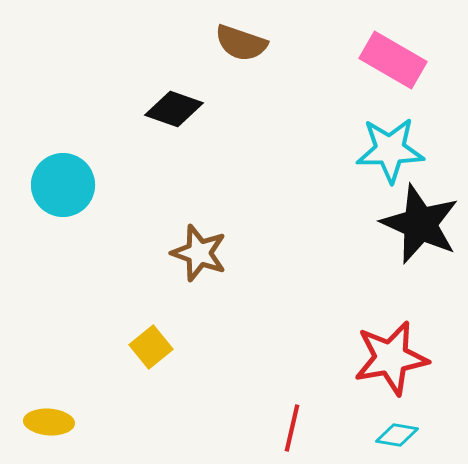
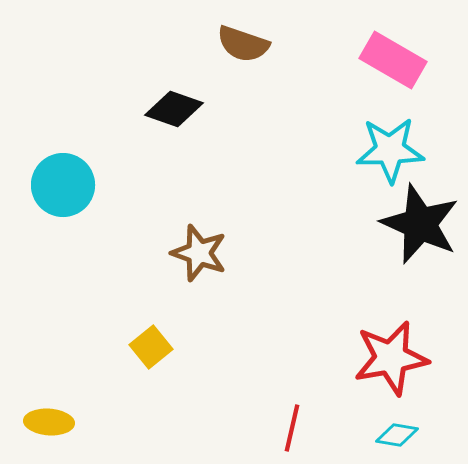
brown semicircle: moved 2 px right, 1 px down
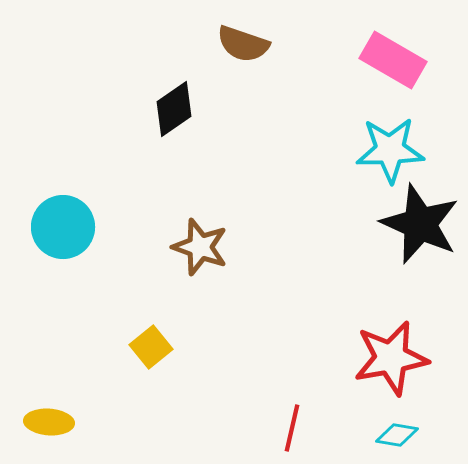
black diamond: rotated 54 degrees counterclockwise
cyan circle: moved 42 px down
brown star: moved 1 px right, 6 px up
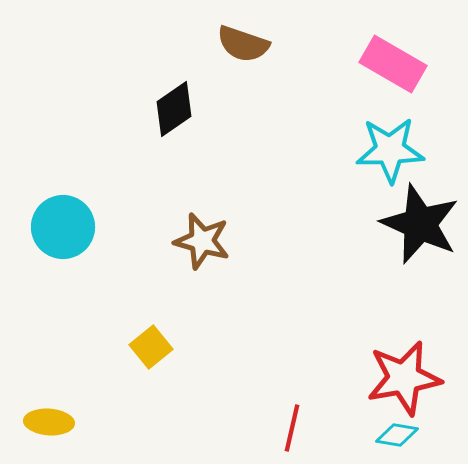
pink rectangle: moved 4 px down
brown star: moved 2 px right, 6 px up; rotated 4 degrees counterclockwise
red star: moved 13 px right, 20 px down
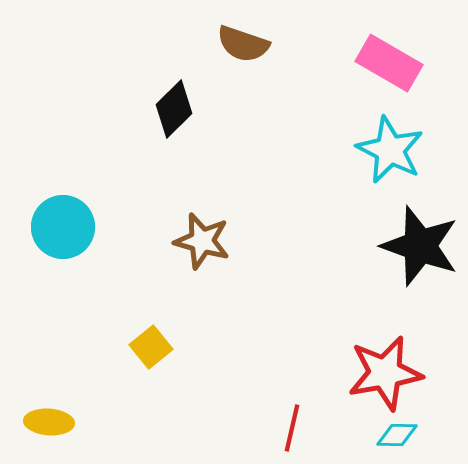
pink rectangle: moved 4 px left, 1 px up
black diamond: rotated 10 degrees counterclockwise
cyan star: rotated 28 degrees clockwise
black star: moved 22 px down; rotated 4 degrees counterclockwise
red star: moved 19 px left, 5 px up
cyan diamond: rotated 9 degrees counterclockwise
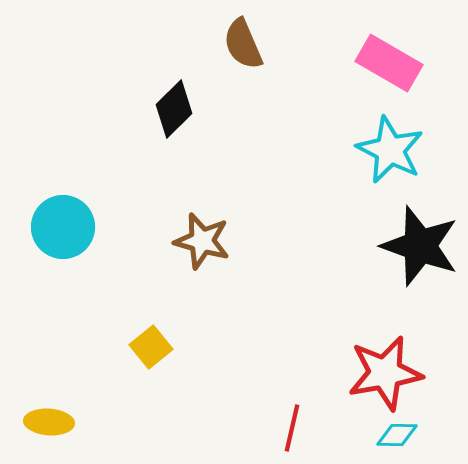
brown semicircle: rotated 48 degrees clockwise
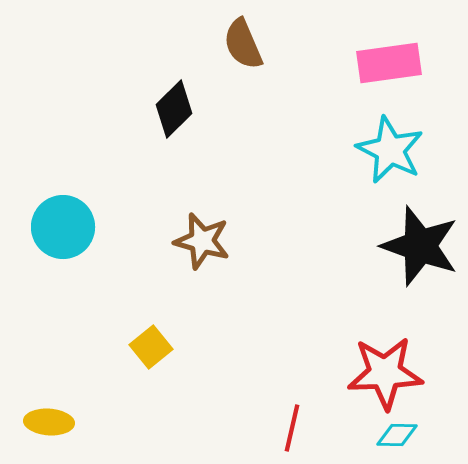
pink rectangle: rotated 38 degrees counterclockwise
red star: rotated 8 degrees clockwise
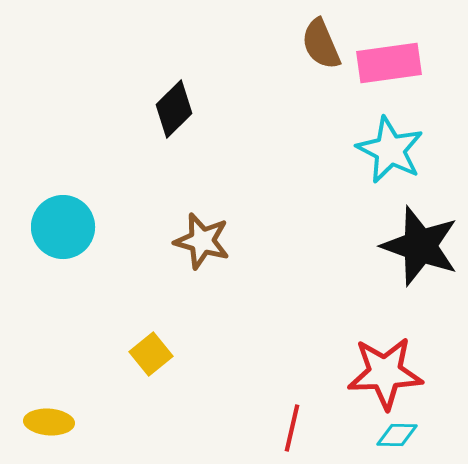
brown semicircle: moved 78 px right
yellow square: moved 7 px down
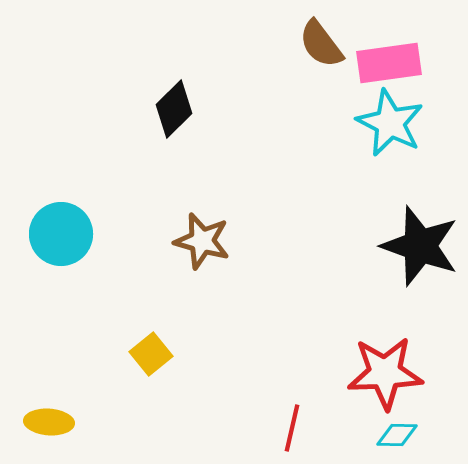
brown semicircle: rotated 14 degrees counterclockwise
cyan star: moved 27 px up
cyan circle: moved 2 px left, 7 px down
